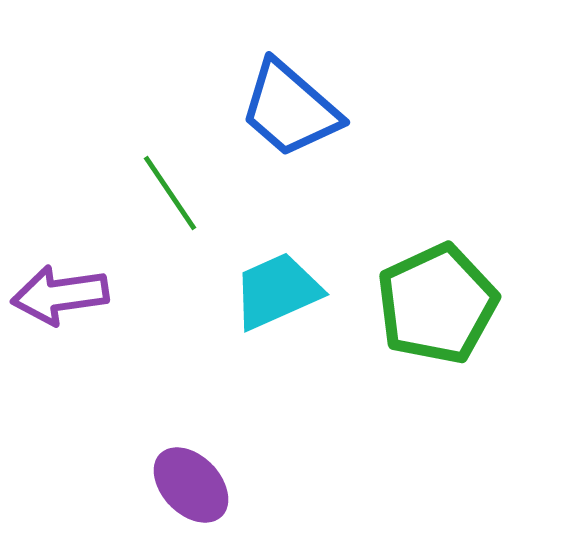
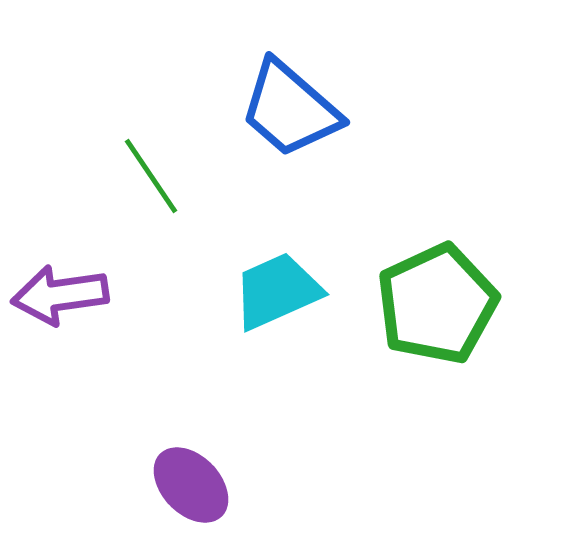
green line: moved 19 px left, 17 px up
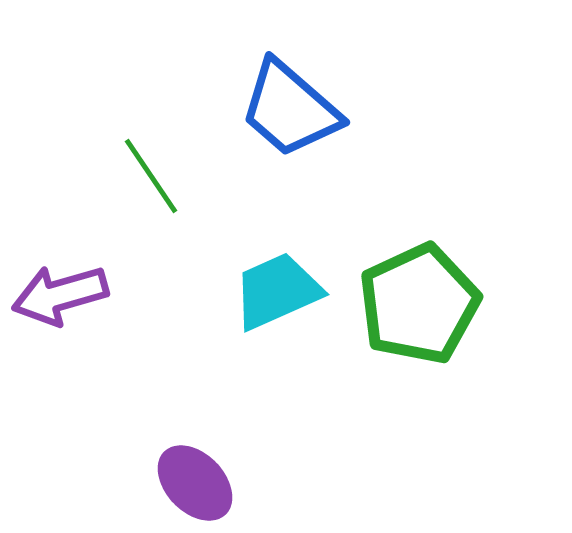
purple arrow: rotated 8 degrees counterclockwise
green pentagon: moved 18 px left
purple ellipse: moved 4 px right, 2 px up
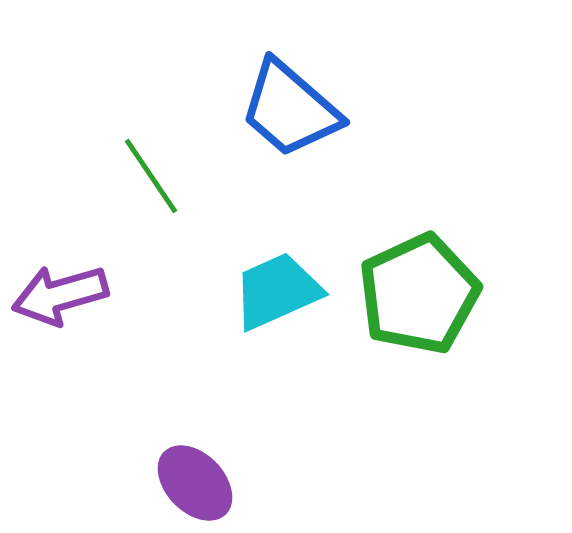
green pentagon: moved 10 px up
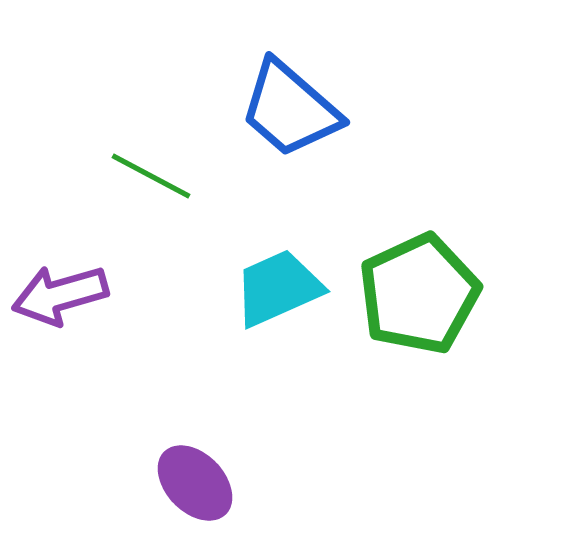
green line: rotated 28 degrees counterclockwise
cyan trapezoid: moved 1 px right, 3 px up
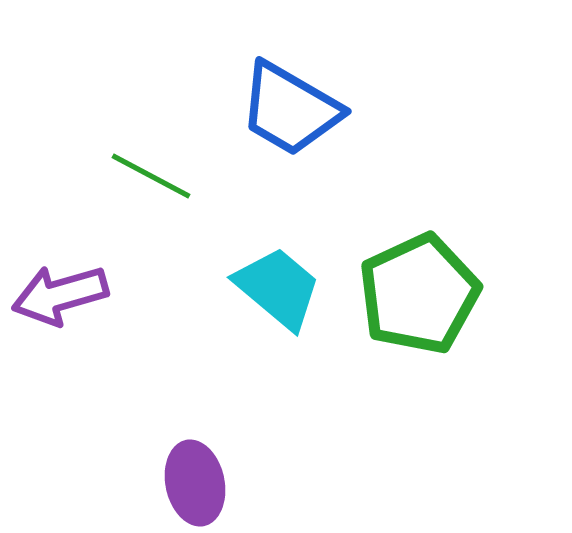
blue trapezoid: rotated 11 degrees counterclockwise
cyan trapezoid: rotated 64 degrees clockwise
purple ellipse: rotated 32 degrees clockwise
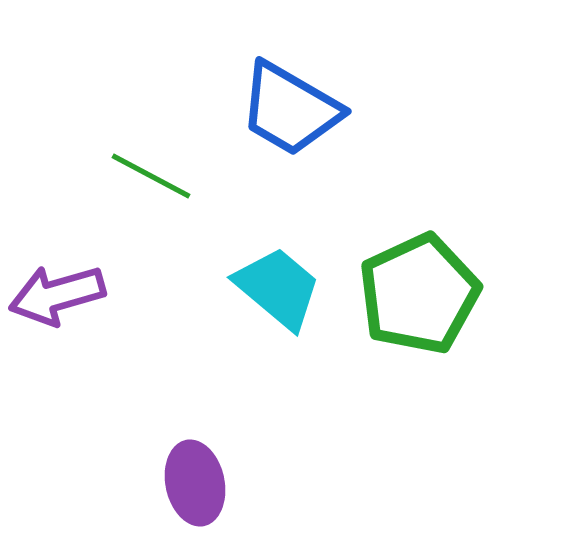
purple arrow: moved 3 px left
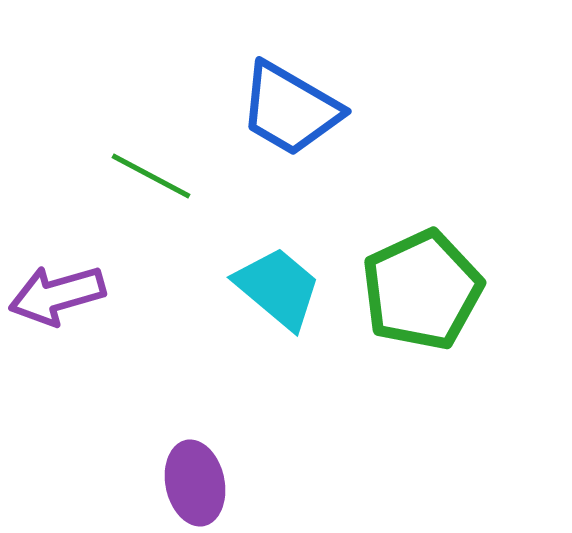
green pentagon: moved 3 px right, 4 px up
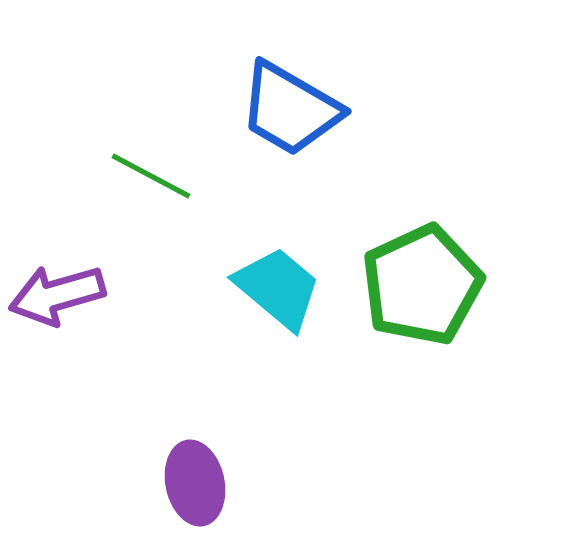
green pentagon: moved 5 px up
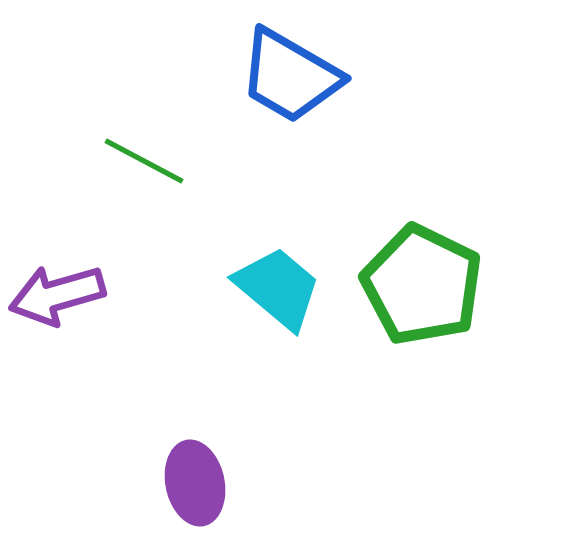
blue trapezoid: moved 33 px up
green line: moved 7 px left, 15 px up
green pentagon: rotated 21 degrees counterclockwise
